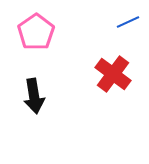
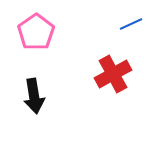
blue line: moved 3 px right, 2 px down
red cross: rotated 24 degrees clockwise
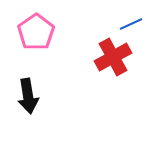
red cross: moved 17 px up
black arrow: moved 6 px left
